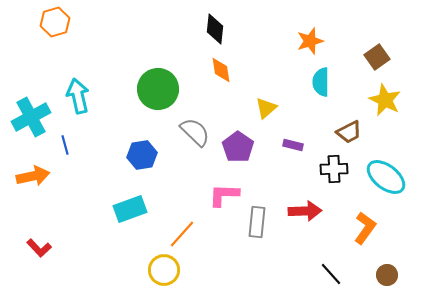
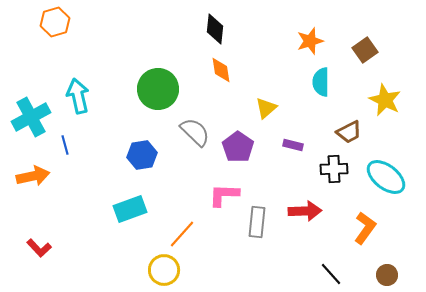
brown square: moved 12 px left, 7 px up
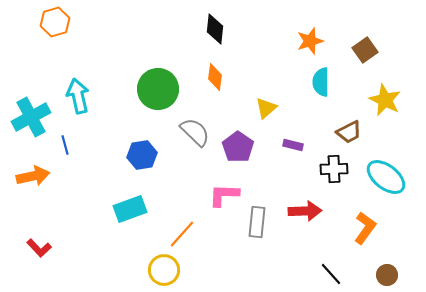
orange diamond: moved 6 px left, 7 px down; rotated 16 degrees clockwise
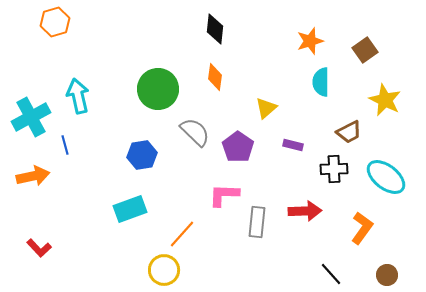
orange L-shape: moved 3 px left
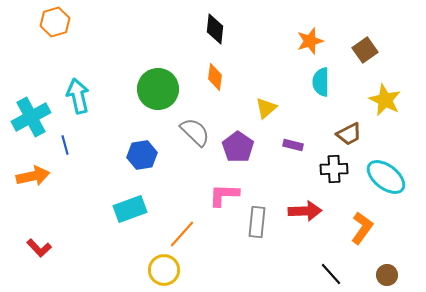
brown trapezoid: moved 2 px down
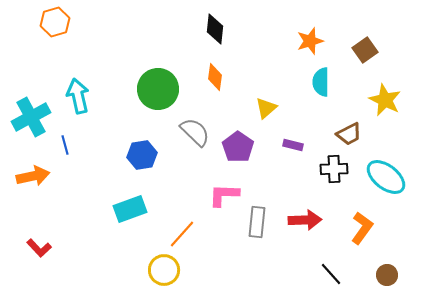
red arrow: moved 9 px down
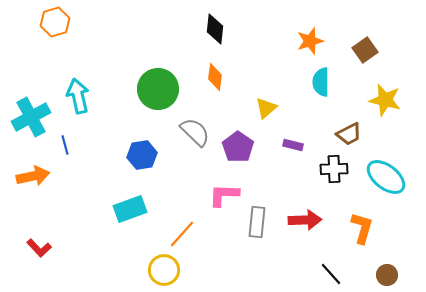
yellow star: rotated 12 degrees counterclockwise
orange L-shape: rotated 20 degrees counterclockwise
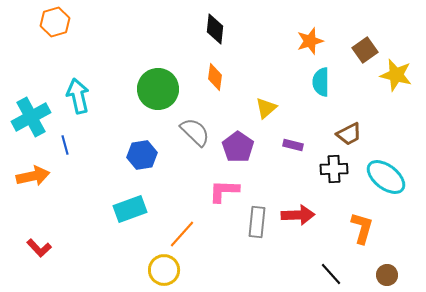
yellow star: moved 11 px right, 25 px up
pink L-shape: moved 4 px up
red arrow: moved 7 px left, 5 px up
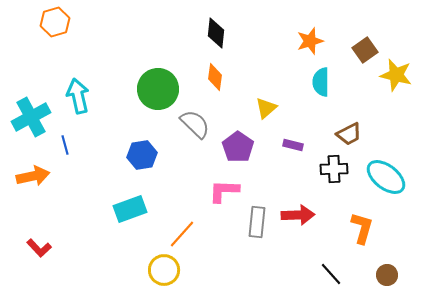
black diamond: moved 1 px right, 4 px down
gray semicircle: moved 8 px up
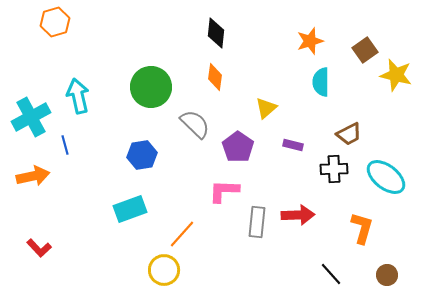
green circle: moved 7 px left, 2 px up
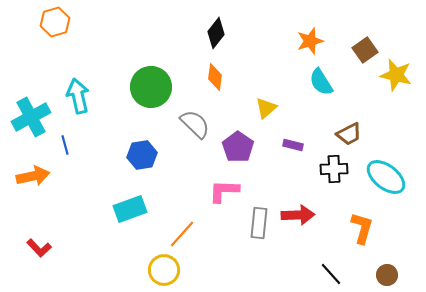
black diamond: rotated 32 degrees clockwise
cyan semicircle: rotated 32 degrees counterclockwise
gray rectangle: moved 2 px right, 1 px down
